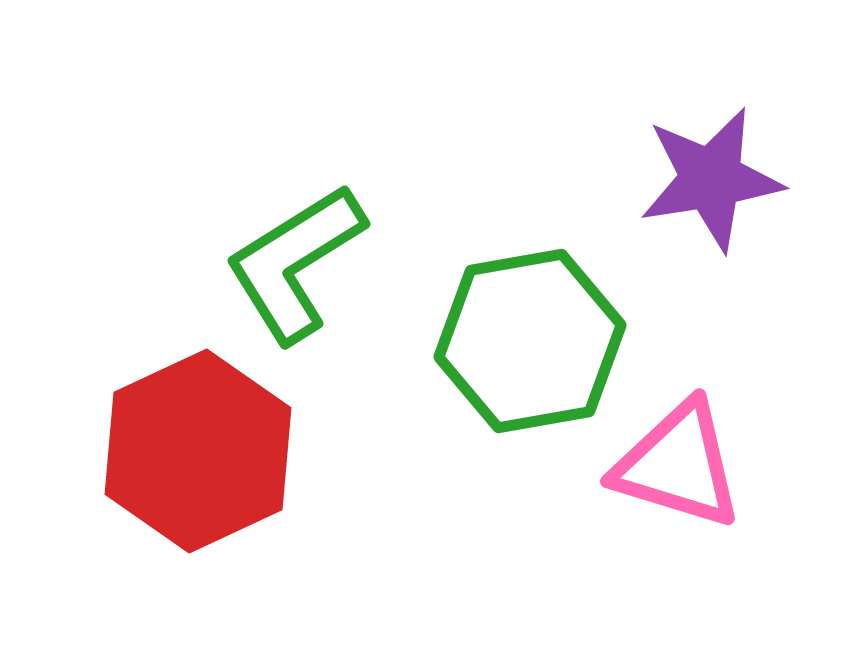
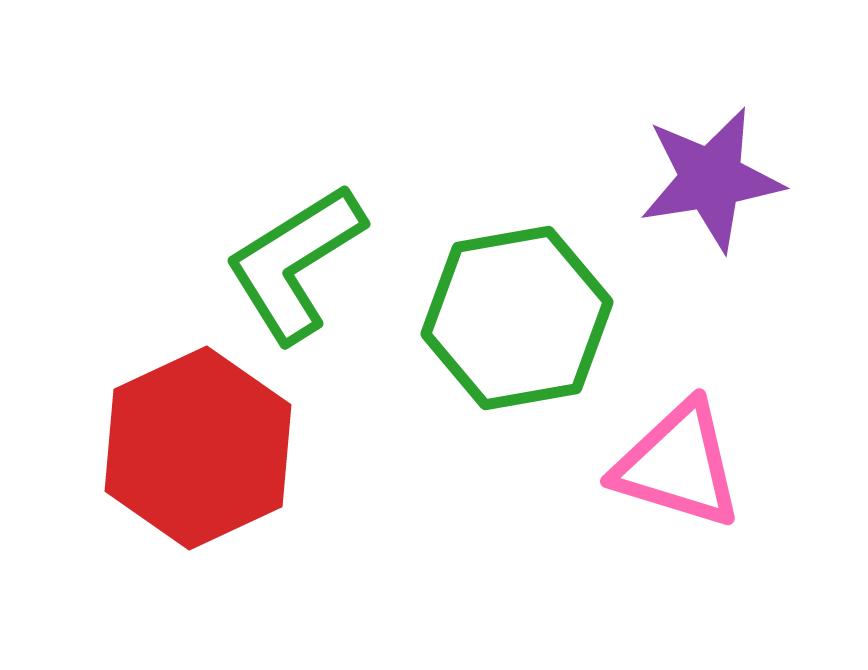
green hexagon: moved 13 px left, 23 px up
red hexagon: moved 3 px up
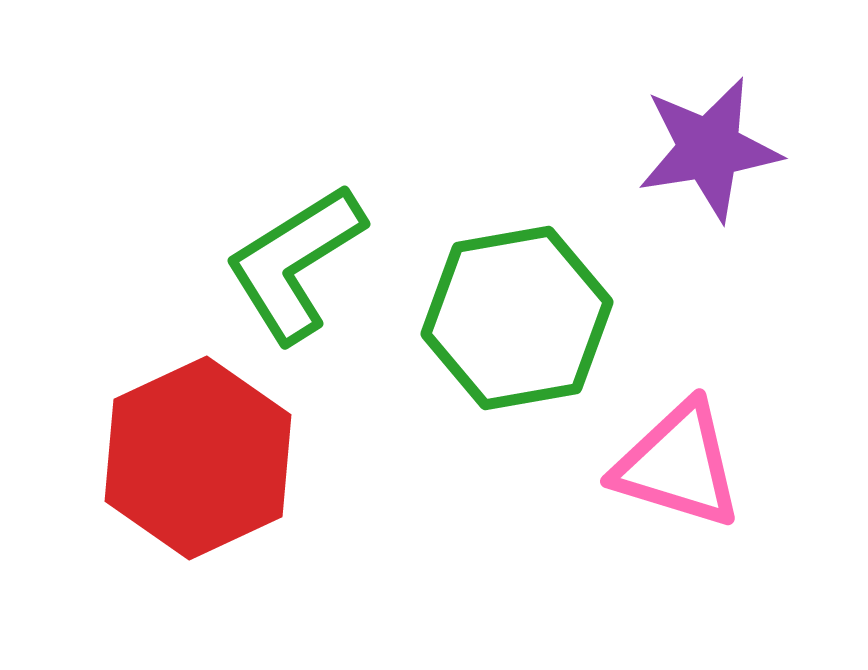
purple star: moved 2 px left, 30 px up
red hexagon: moved 10 px down
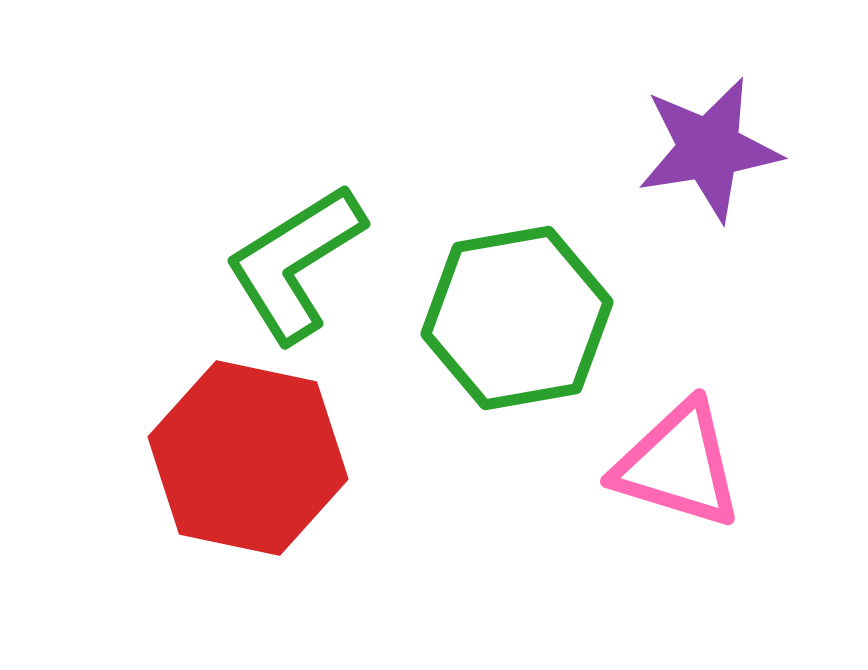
red hexagon: moved 50 px right; rotated 23 degrees counterclockwise
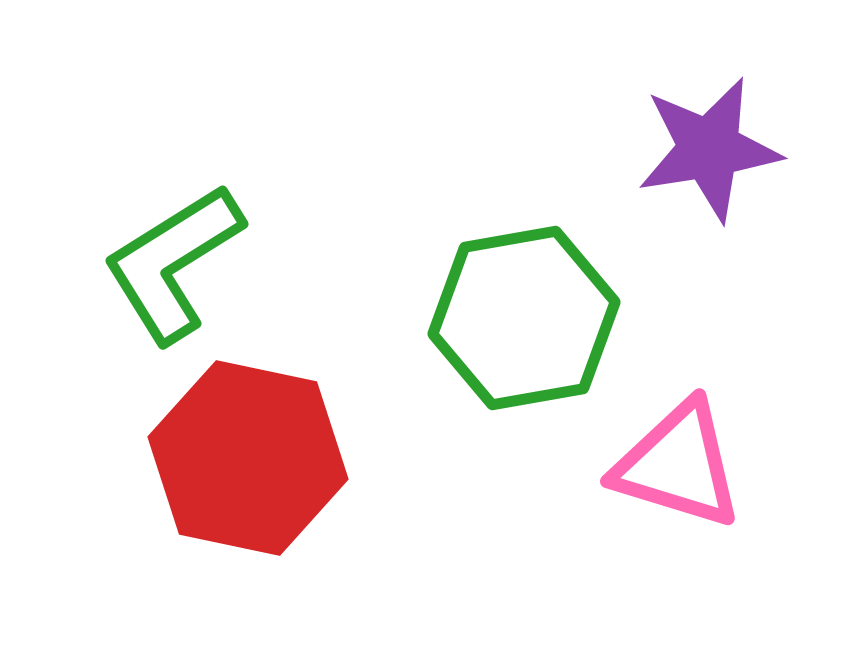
green L-shape: moved 122 px left
green hexagon: moved 7 px right
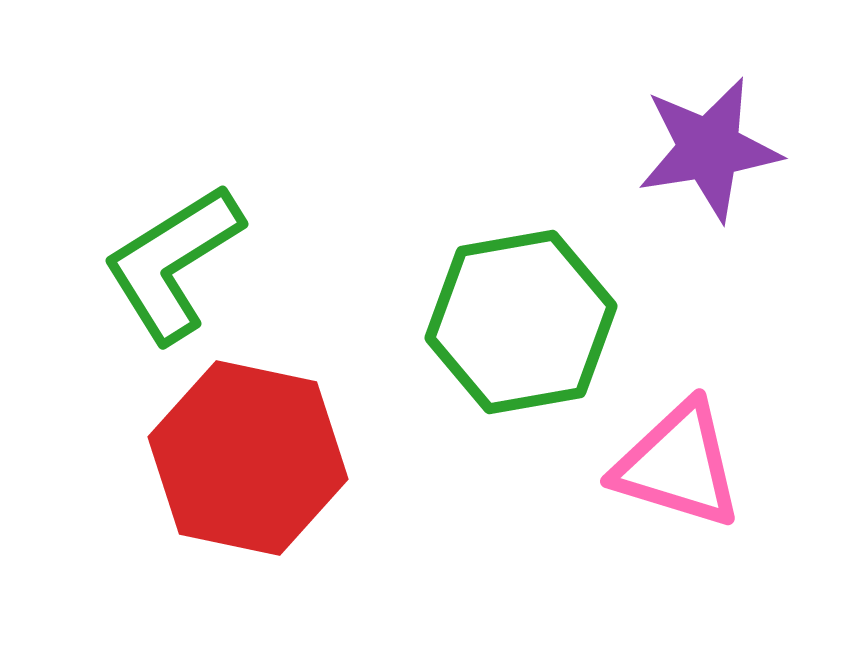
green hexagon: moved 3 px left, 4 px down
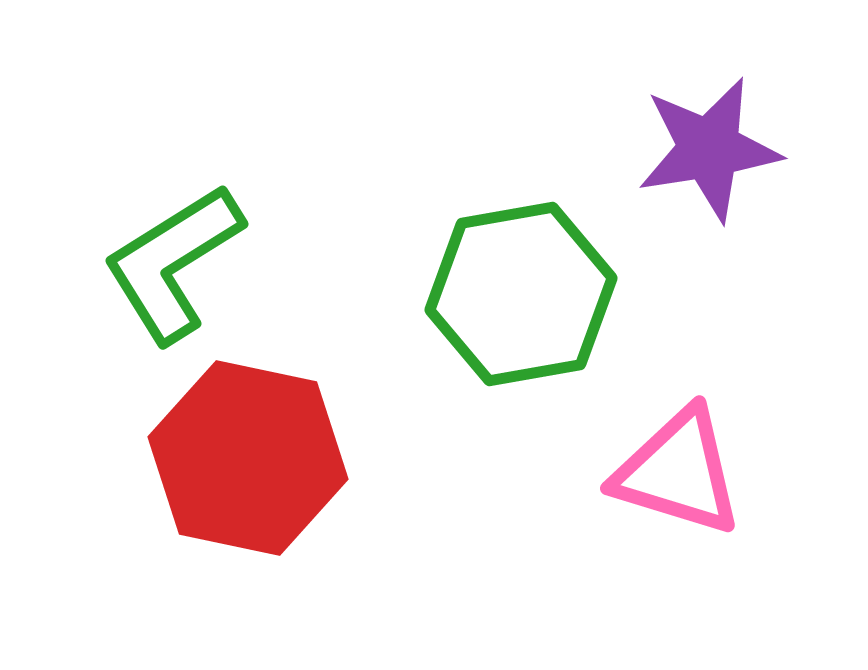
green hexagon: moved 28 px up
pink triangle: moved 7 px down
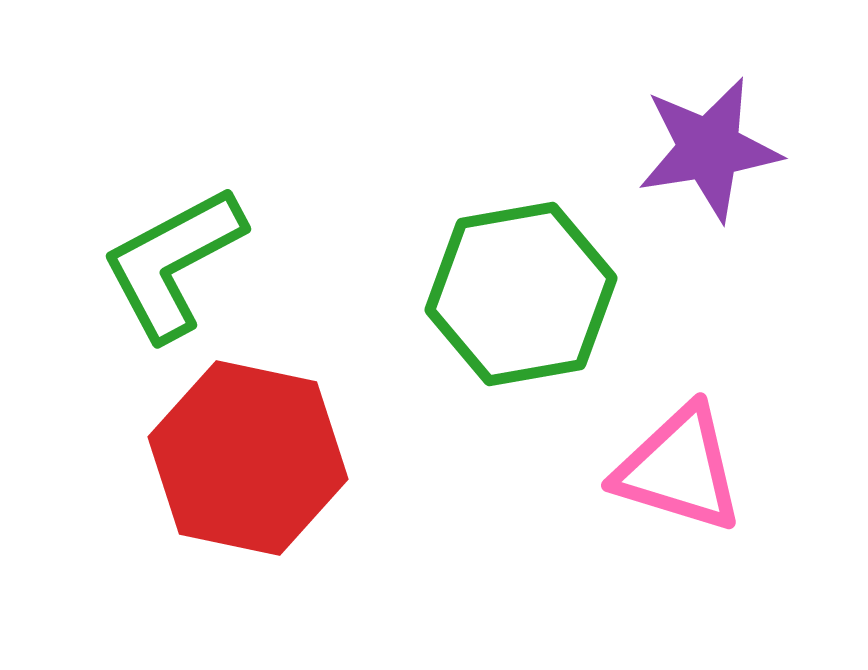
green L-shape: rotated 4 degrees clockwise
pink triangle: moved 1 px right, 3 px up
